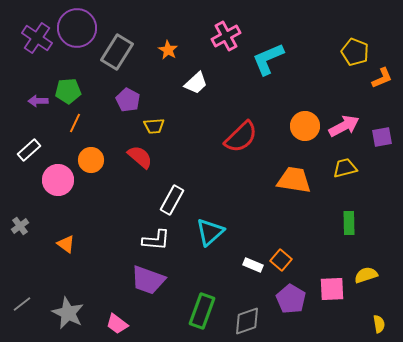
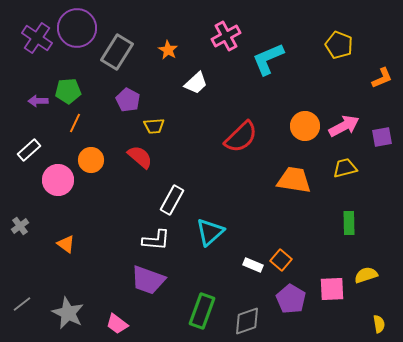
yellow pentagon at (355, 52): moved 16 px left, 7 px up
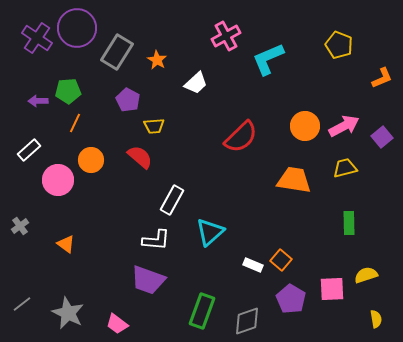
orange star at (168, 50): moved 11 px left, 10 px down
purple square at (382, 137): rotated 30 degrees counterclockwise
yellow semicircle at (379, 324): moved 3 px left, 5 px up
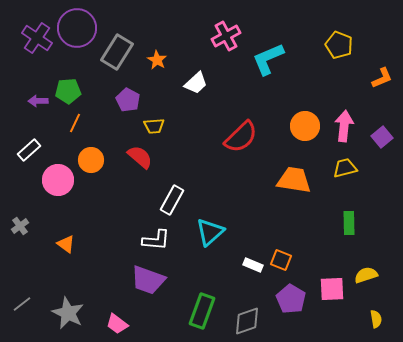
pink arrow at (344, 126): rotated 56 degrees counterclockwise
orange square at (281, 260): rotated 20 degrees counterclockwise
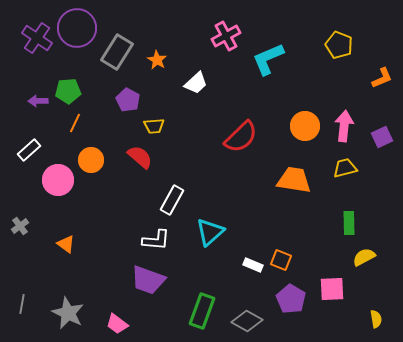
purple square at (382, 137): rotated 15 degrees clockwise
yellow semicircle at (366, 275): moved 2 px left, 18 px up; rotated 10 degrees counterclockwise
gray line at (22, 304): rotated 42 degrees counterclockwise
gray diamond at (247, 321): rotated 48 degrees clockwise
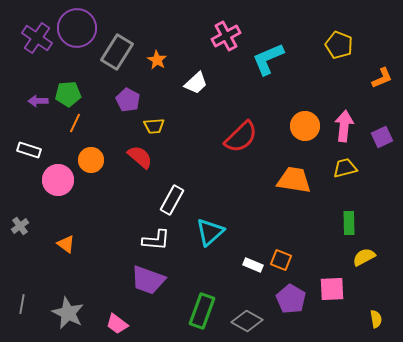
green pentagon at (68, 91): moved 3 px down
white rectangle at (29, 150): rotated 60 degrees clockwise
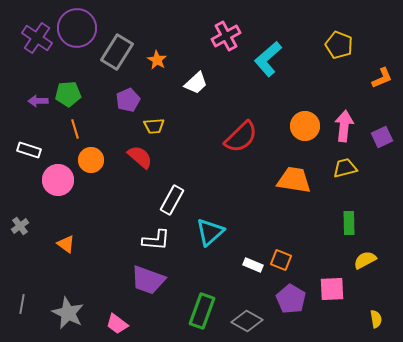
cyan L-shape at (268, 59): rotated 18 degrees counterclockwise
purple pentagon at (128, 100): rotated 20 degrees clockwise
orange line at (75, 123): moved 6 px down; rotated 42 degrees counterclockwise
yellow semicircle at (364, 257): moved 1 px right, 3 px down
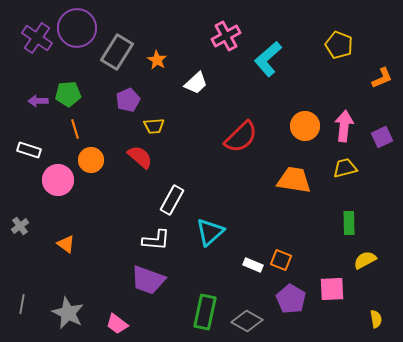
green rectangle at (202, 311): moved 3 px right, 1 px down; rotated 8 degrees counterclockwise
